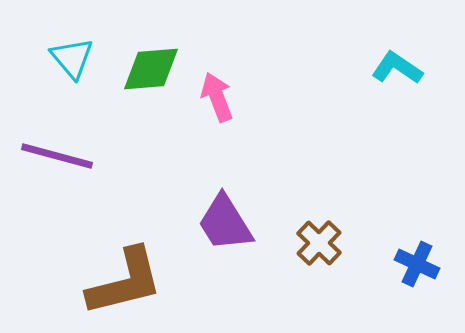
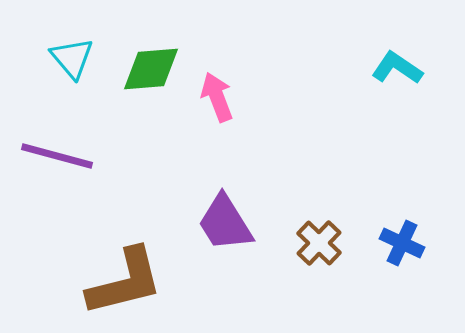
blue cross: moved 15 px left, 21 px up
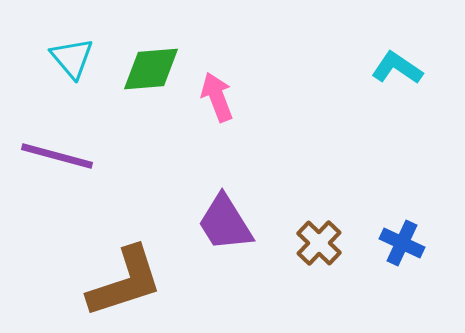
brown L-shape: rotated 4 degrees counterclockwise
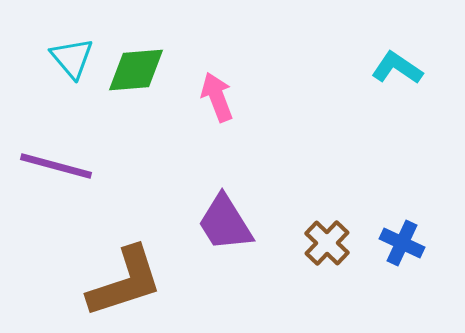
green diamond: moved 15 px left, 1 px down
purple line: moved 1 px left, 10 px down
brown cross: moved 8 px right
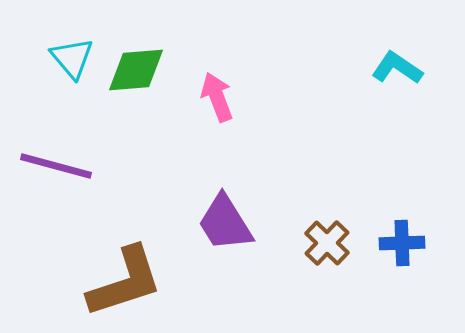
blue cross: rotated 27 degrees counterclockwise
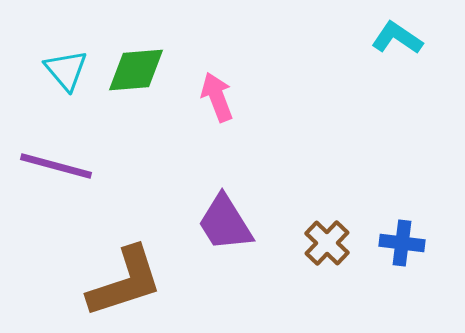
cyan triangle: moved 6 px left, 12 px down
cyan L-shape: moved 30 px up
blue cross: rotated 9 degrees clockwise
